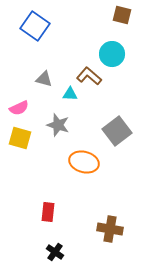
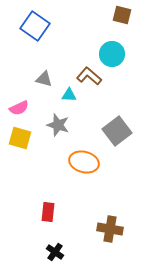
cyan triangle: moved 1 px left, 1 px down
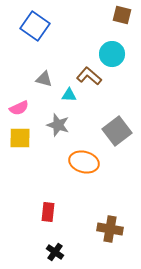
yellow square: rotated 15 degrees counterclockwise
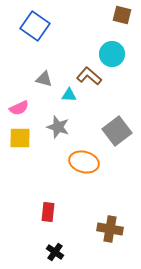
gray star: moved 2 px down
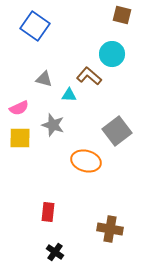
gray star: moved 5 px left, 2 px up
orange ellipse: moved 2 px right, 1 px up
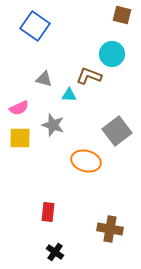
brown L-shape: rotated 20 degrees counterclockwise
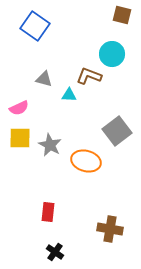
gray star: moved 3 px left, 20 px down; rotated 10 degrees clockwise
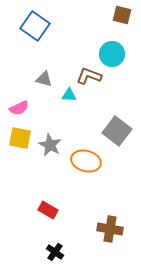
gray square: rotated 16 degrees counterclockwise
yellow square: rotated 10 degrees clockwise
red rectangle: moved 2 px up; rotated 66 degrees counterclockwise
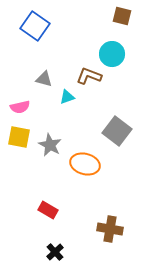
brown square: moved 1 px down
cyan triangle: moved 2 px left, 2 px down; rotated 21 degrees counterclockwise
pink semicircle: moved 1 px right, 1 px up; rotated 12 degrees clockwise
yellow square: moved 1 px left, 1 px up
orange ellipse: moved 1 px left, 3 px down
black cross: rotated 12 degrees clockwise
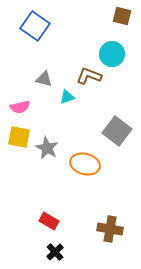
gray star: moved 3 px left, 3 px down
red rectangle: moved 1 px right, 11 px down
